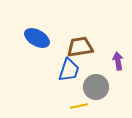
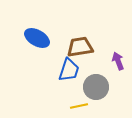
purple arrow: rotated 12 degrees counterclockwise
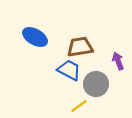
blue ellipse: moved 2 px left, 1 px up
blue trapezoid: rotated 80 degrees counterclockwise
gray circle: moved 3 px up
yellow line: rotated 24 degrees counterclockwise
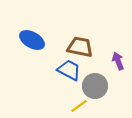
blue ellipse: moved 3 px left, 3 px down
brown trapezoid: rotated 20 degrees clockwise
gray circle: moved 1 px left, 2 px down
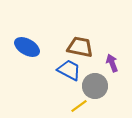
blue ellipse: moved 5 px left, 7 px down
purple arrow: moved 6 px left, 2 px down
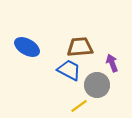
brown trapezoid: rotated 16 degrees counterclockwise
gray circle: moved 2 px right, 1 px up
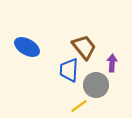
brown trapezoid: moved 4 px right; rotated 56 degrees clockwise
purple arrow: rotated 24 degrees clockwise
blue trapezoid: rotated 115 degrees counterclockwise
gray circle: moved 1 px left
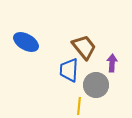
blue ellipse: moved 1 px left, 5 px up
yellow line: rotated 48 degrees counterclockwise
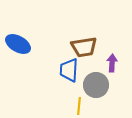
blue ellipse: moved 8 px left, 2 px down
brown trapezoid: rotated 120 degrees clockwise
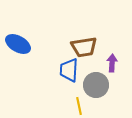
yellow line: rotated 18 degrees counterclockwise
